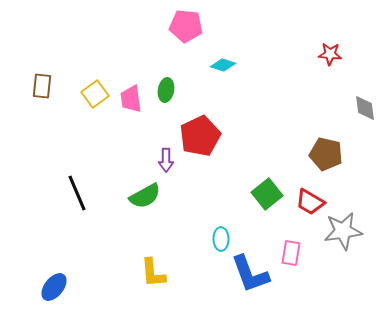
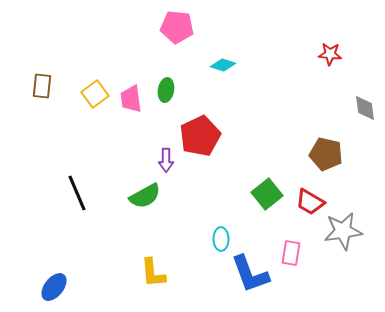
pink pentagon: moved 9 px left, 1 px down
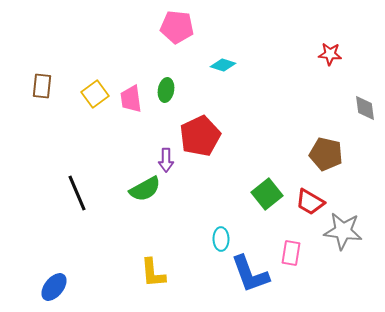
green semicircle: moved 7 px up
gray star: rotated 15 degrees clockwise
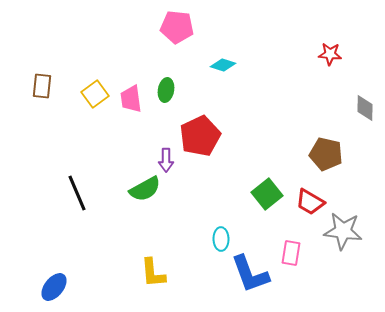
gray diamond: rotated 8 degrees clockwise
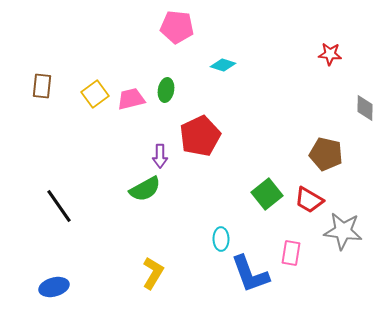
pink trapezoid: rotated 84 degrees clockwise
purple arrow: moved 6 px left, 4 px up
black line: moved 18 px left, 13 px down; rotated 12 degrees counterclockwise
red trapezoid: moved 1 px left, 2 px up
yellow L-shape: rotated 144 degrees counterclockwise
blue ellipse: rotated 36 degrees clockwise
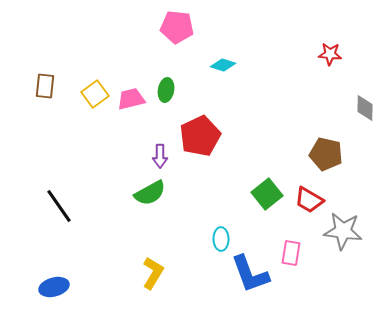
brown rectangle: moved 3 px right
green semicircle: moved 5 px right, 4 px down
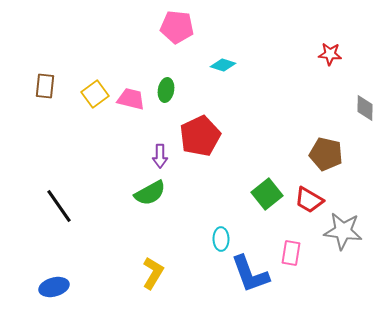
pink trapezoid: rotated 28 degrees clockwise
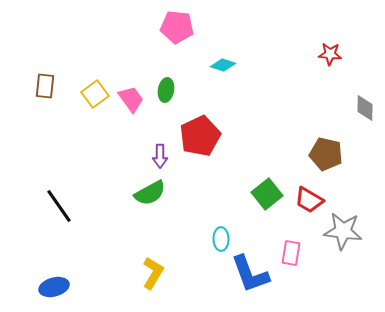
pink trapezoid: rotated 40 degrees clockwise
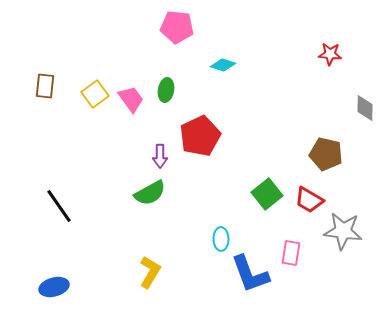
yellow L-shape: moved 3 px left, 1 px up
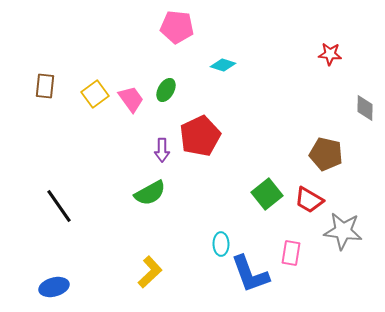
green ellipse: rotated 20 degrees clockwise
purple arrow: moved 2 px right, 6 px up
cyan ellipse: moved 5 px down
yellow L-shape: rotated 16 degrees clockwise
